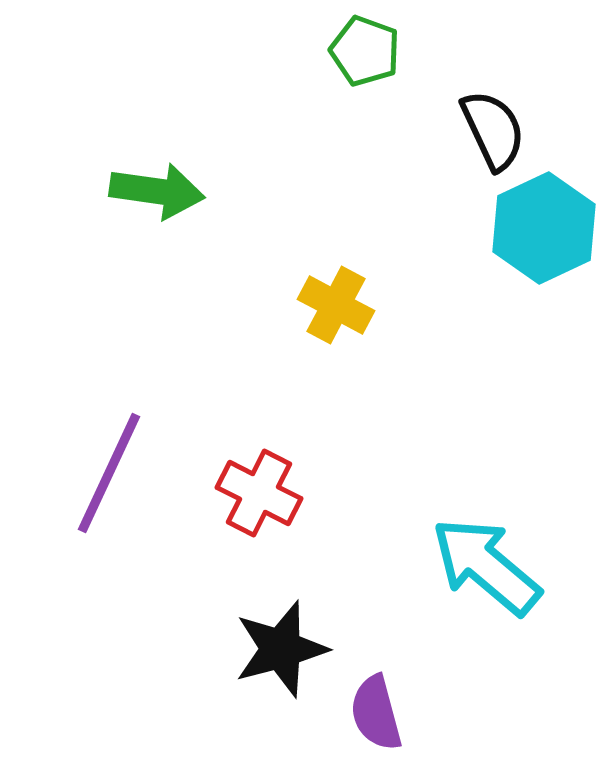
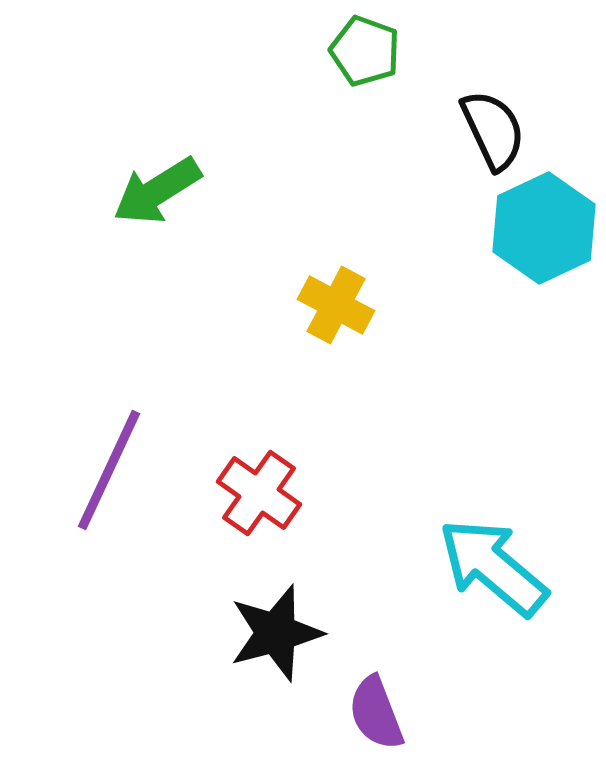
green arrow: rotated 140 degrees clockwise
purple line: moved 3 px up
red cross: rotated 8 degrees clockwise
cyan arrow: moved 7 px right, 1 px down
black star: moved 5 px left, 16 px up
purple semicircle: rotated 6 degrees counterclockwise
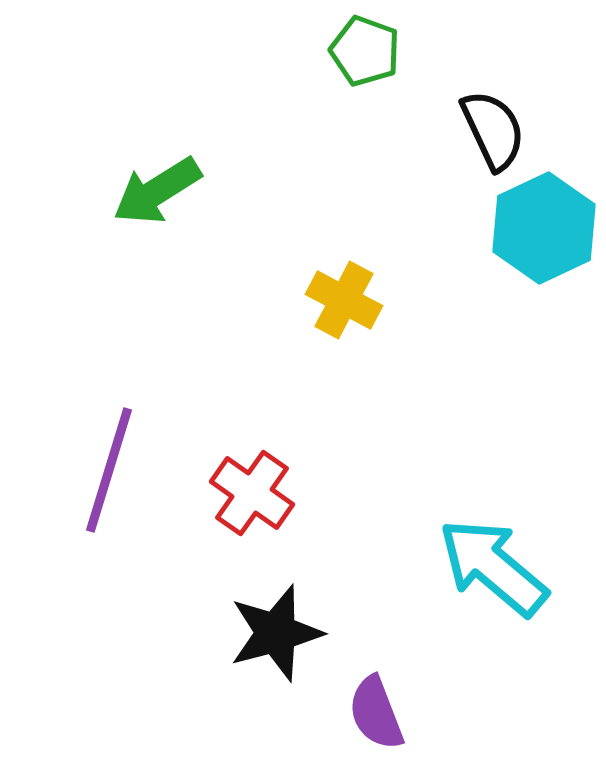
yellow cross: moved 8 px right, 5 px up
purple line: rotated 8 degrees counterclockwise
red cross: moved 7 px left
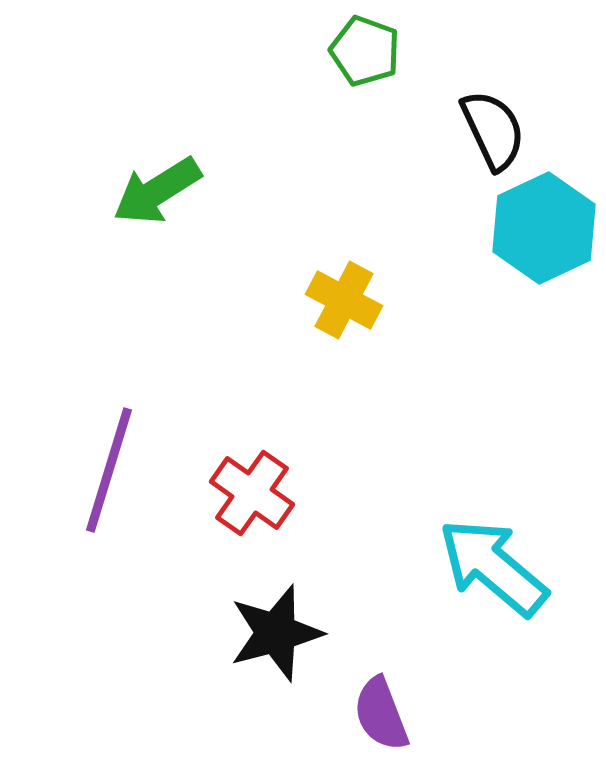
purple semicircle: moved 5 px right, 1 px down
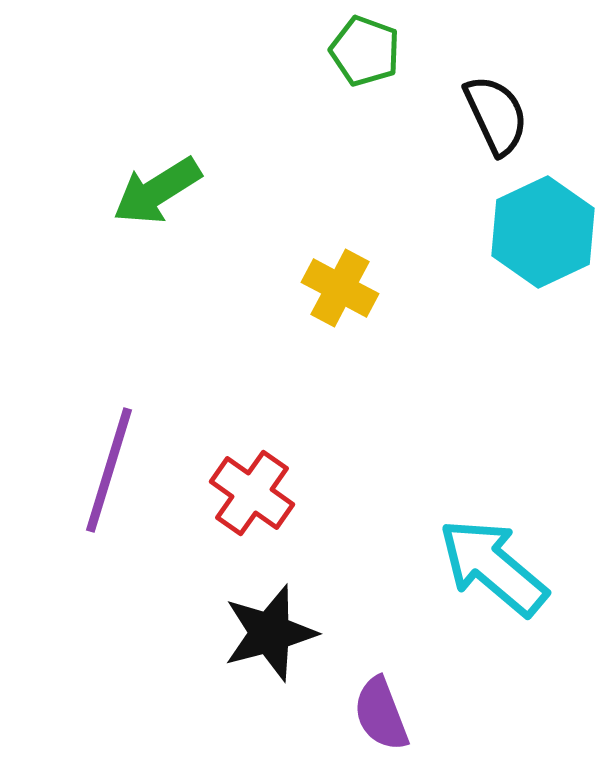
black semicircle: moved 3 px right, 15 px up
cyan hexagon: moved 1 px left, 4 px down
yellow cross: moved 4 px left, 12 px up
black star: moved 6 px left
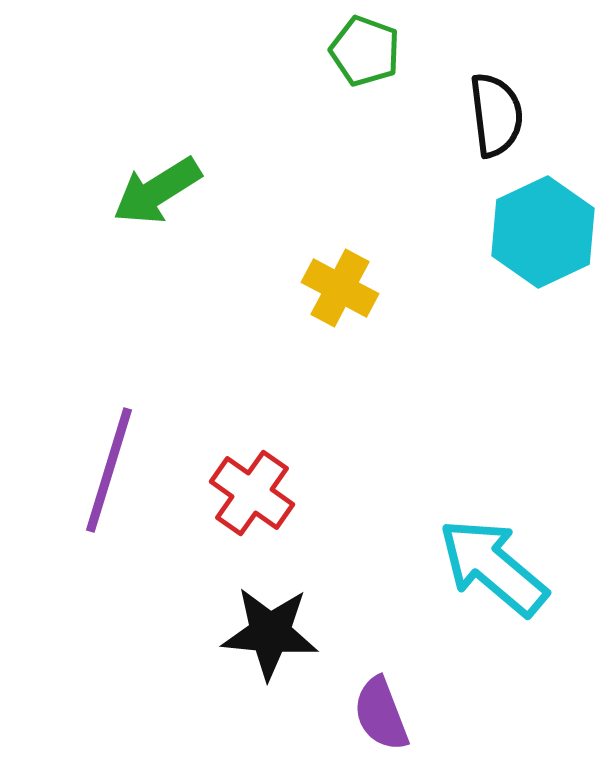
black semicircle: rotated 18 degrees clockwise
black star: rotated 20 degrees clockwise
